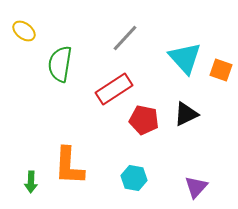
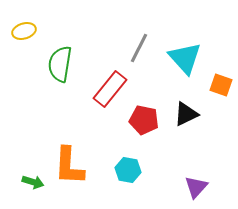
yellow ellipse: rotated 55 degrees counterclockwise
gray line: moved 14 px right, 10 px down; rotated 16 degrees counterclockwise
orange square: moved 15 px down
red rectangle: moved 4 px left; rotated 18 degrees counterclockwise
cyan hexagon: moved 6 px left, 8 px up
green arrow: moved 2 px right; rotated 75 degrees counterclockwise
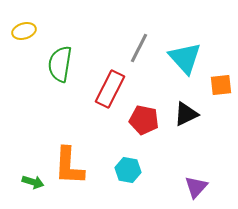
orange square: rotated 25 degrees counterclockwise
red rectangle: rotated 12 degrees counterclockwise
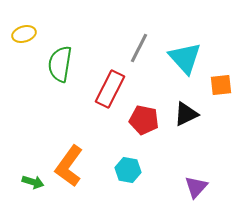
yellow ellipse: moved 3 px down
orange L-shape: rotated 33 degrees clockwise
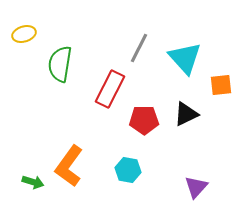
red pentagon: rotated 12 degrees counterclockwise
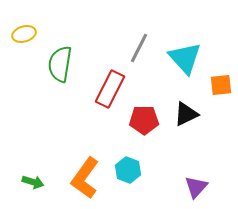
orange L-shape: moved 16 px right, 12 px down
cyan hexagon: rotated 10 degrees clockwise
